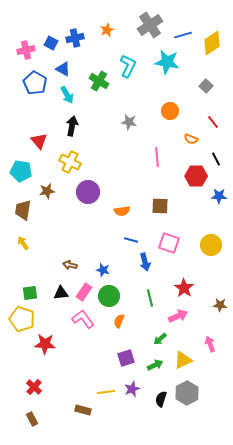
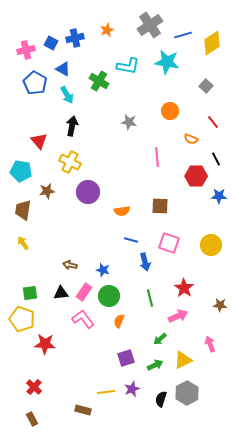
cyan L-shape at (128, 66): rotated 75 degrees clockwise
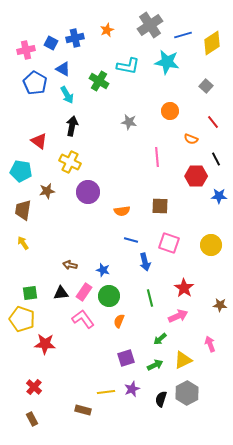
red triangle at (39, 141): rotated 12 degrees counterclockwise
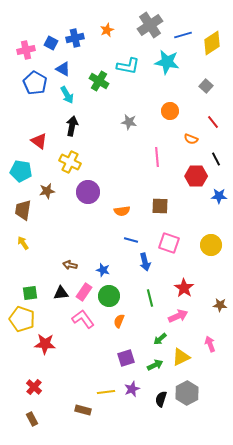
yellow triangle at (183, 360): moved 2 px left, 3 px up
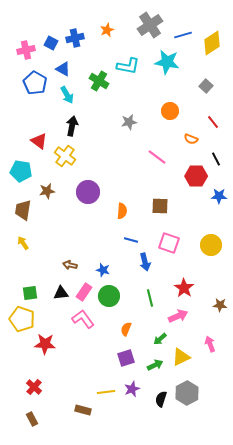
gray star at (129, 122): rotated 21 degrees counterclockwise
pink line at (157, 157): rotated 48 degrees counterclockwise
yellow cross at (70, 162): moved 5 px left, 6 px up; rotated 10 degrees clockwise
orange semicircle at (122, 211): rotated 77 degrees counterclockwise
orange semicircle at (119, 321): moved 7 px right, 8 px down
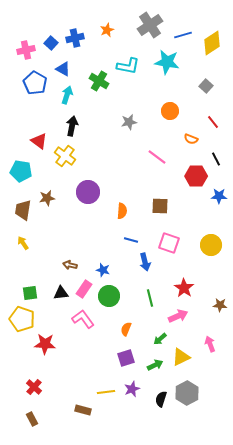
blue square at (51, 43): rotated 16 degrees clockwise
cyan arrow at (67, 95): rotated 132 degrees counterclockwise
brown star at (47, 191): moved 7 px down
pink rectangle at (84, 292): moved 3 px up
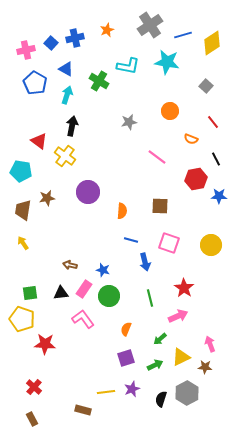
blue triangle at (63, 69): moved 3 px right
red hexagon at (196, 176): moved 3 px down; rotated 10 degrees counterclockwise
brown star at (220, 305): moved 15 px left, 62 px down
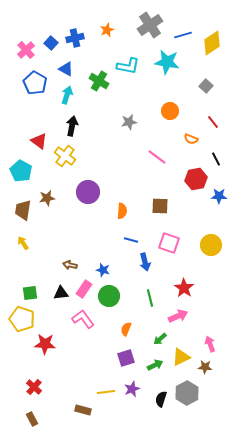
pink cross at (26, 50): rotated 30 degrees counterclockwise
cyan pentagon at (21, 171): rotated 20 degrees clockwise
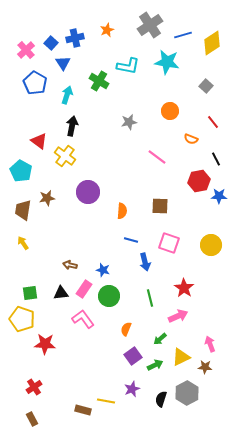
blue triangle at (66, 69): moved 3 px left, 6 px up; rotated 28 degrees clockwise
red hexagon at (196, 179): moved 3 px right, 2 px down
purple square at (126, 358): moved 7 px right, 2 px up; rotated 18 degrees counterclockwise
red cross at (34, 387): rotated 14 degrees clockwise
yellow line at (106, 392): moved 9 px down; rotated 18 degrees clockwise
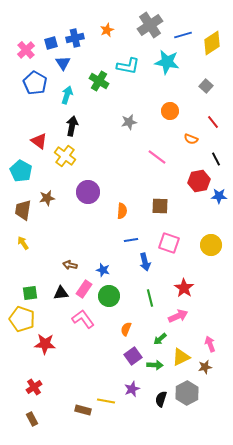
blue square at (51, 43): rotated 32 degrees clockwise
blue line at (131, 240): rotated 24 degrees counterclockwise
green arrow at (155, 365): rotated 28 degrees clockwise
brown star at (205, 367): rotated 16 degrees counterclockwise
